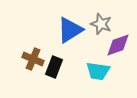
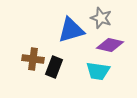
gray star: moved 6 px up
blue triangle: moved 1 px right; rotated 16 degrees clockwise
purple diamond: moved 8 px left; rotated 32 degrees clockwise
brown cross: rotated 15 degrees counterclockwise
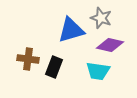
brown cross: moved 5 px left
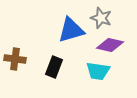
brown cross: moved 13 px left
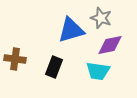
purple diamond: rotated 24 degrees counterclockwise
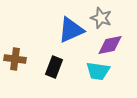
blue triangle: rotated 8 degrees counterclockwise
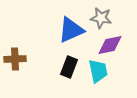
gray star: rotated 10 degrees counterclockwise
brown cross: rotated 10 degrees counterclockwise
black rectangle: moved 15 px right
cyan trapezoid: rotated 110 degrees counterclockwise
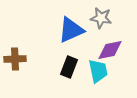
purple diamond: moved 5 px down
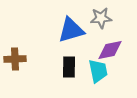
gray star: rotated 15 degrees counterclockwise
blue triangle: rotated 8 degrees clockwise
black rectangle: rotated 20 degrees counterclockwise
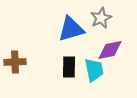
gray star: rotated 20 degrees counterclockwise
blue triangle: moved 1 px up
brown cross: moved 3 px down
cyan trapezoid: moved 4 px left, 1 px up
